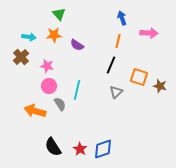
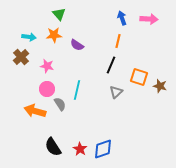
pink arrow: moved 14 px up
pink circle: moved 2 px left, 3 px down
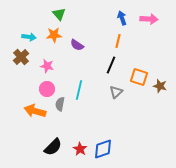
cyan line: moved 2 px right
gray semicircle: rotated 136 degrees counterclockwise
black semicircle: rotated 102 degrees counterclockwise
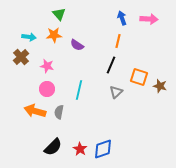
gray semicircle: moved 1 px left, 8 px down
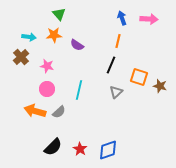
gray semicircle: rotated 144 degrees counterclockwise
blue diamond: moved 5 px right, 1 px down
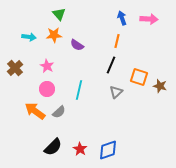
orange line: moved 1 px left
brown cross: moved 6 px left, 11 px down
pink star: rotated 16 degrees clockwise
orange arrow: rotated 20 degrees clockwise
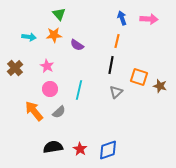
black line: rotated 12 degrees counterclockwise
pink circle: moved 3 px right
orange arrow: moved 1 px left; rotated 15 degrees clockwise
black semicircle: rotated 144 degrees counterclockwise
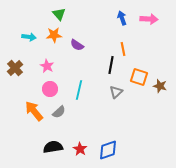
orange line: moved 6 px right, 8 px down; rotated 24 degrees counterclockwise
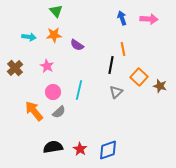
green triangle: moved 3 px left, 3 px up
orange square: rotated 24 degrees clockwise
pink circle: moved 3 px right, 3 px down
